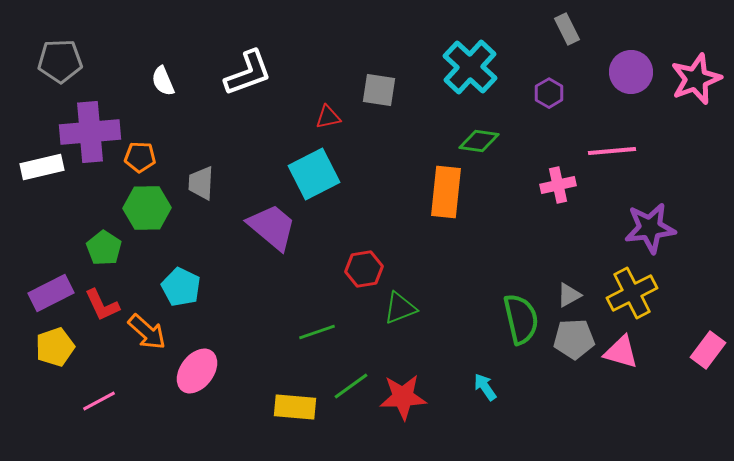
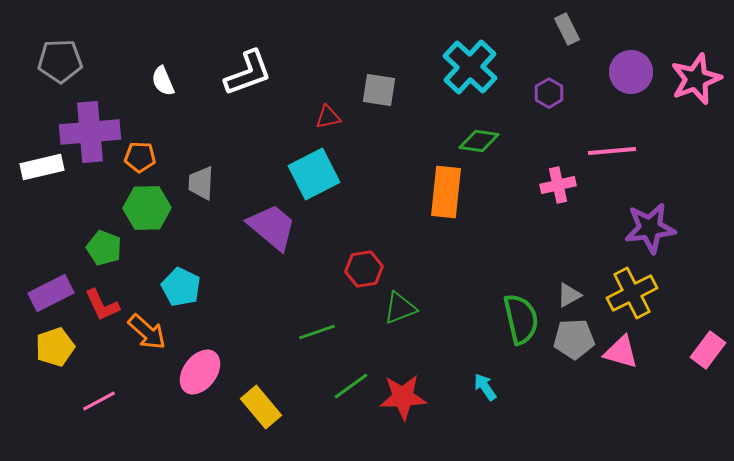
green pentagon at (104, 248): rotated 12 degrees counterclockwise
pink ellipse at (197, 371): moved 3 px right, 1 px down
yellow rectangle at (295, 407): moved 34 px left; rotated 45 degrees clockwise
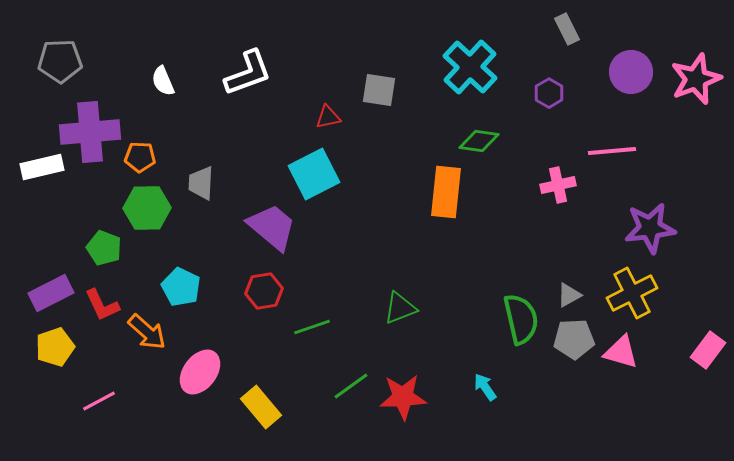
red hexagon at (364, 269): moved 100 px left, 22 px down
green line at (317, 332): moved 5 px left, 5 px up
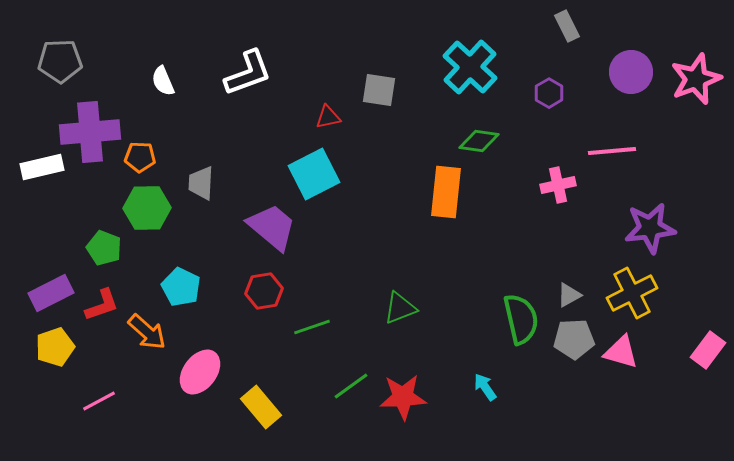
gray rectangle at (567, 29): moved 3 px up
red L-shape at (102, 305): rotated 84 degrees counterclockwise
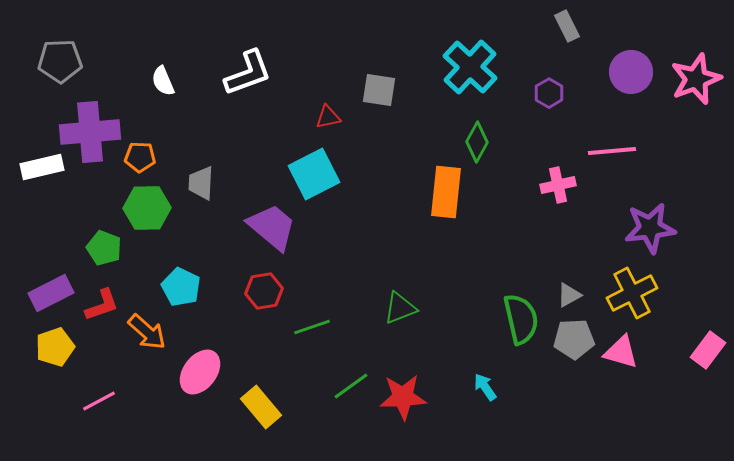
green diamond at (479, 141): moved 2 px left, 1 px down; rotated 69 degrees counterclockwise
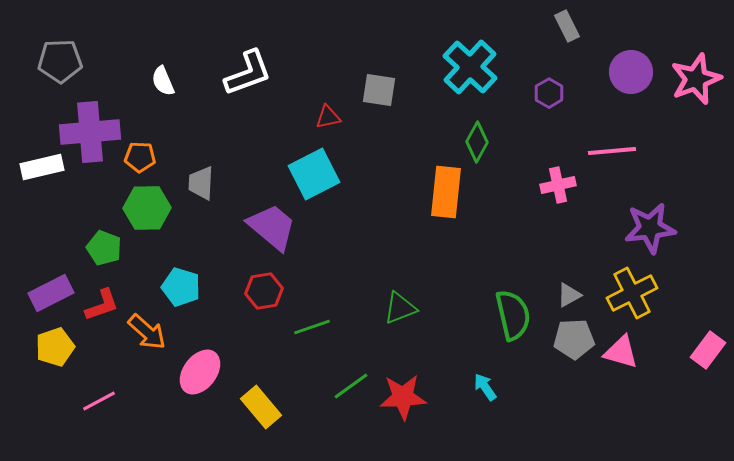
cyan pentagon at (181, 287): rotated 9 degrees counterclockwise
green semicircle at (521, 319): moved 8 px left, 4 px up
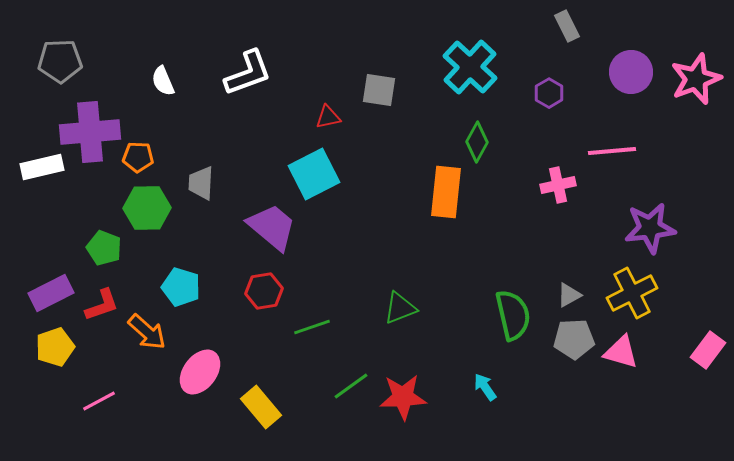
orange pentagon at (140, 157): moved 2 px left
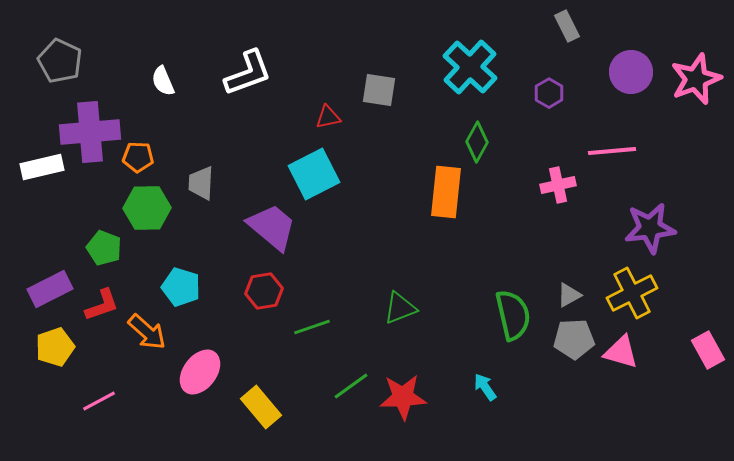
gray pentagon at (60, 61): rotated 27 degrees clockwise
purple rectangle at (51, 293): moved 1 px left, 4 px up
pink rectangle at (708, 350): rotated 66 degrees counterclockwise
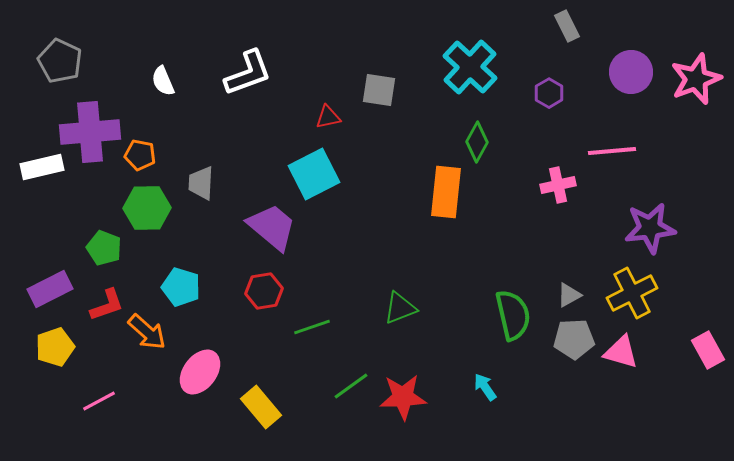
orange pentagon at (138, 157): moved 2 px right, 2 px up; rotated 8 degrees clockwise
red L-shape at (102, 305): moved 5 px right
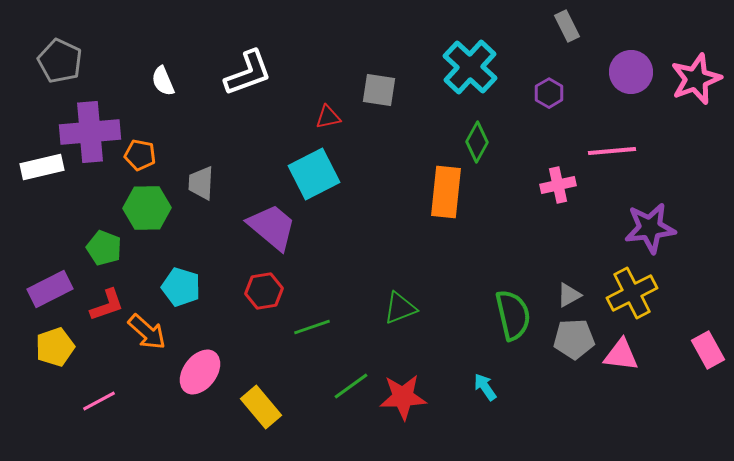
pink triangle at (621, 352): moved 3 px down; rotated 9 degrees counterclockwise
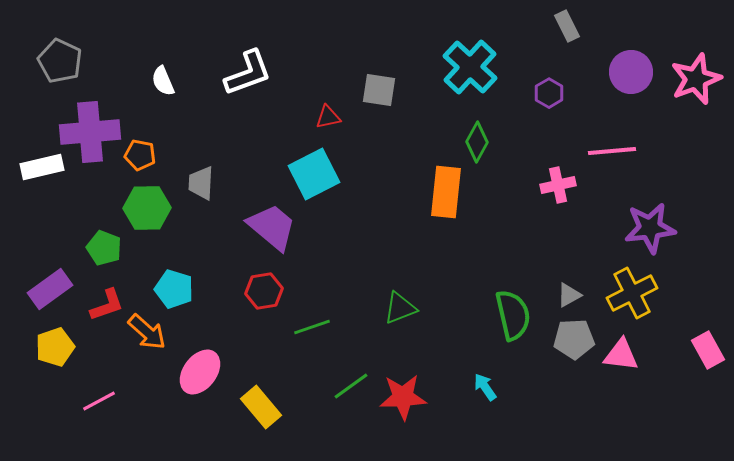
cyan pentagon at (181, 287): moved 7 px left, 2 px down
purple rectangle at (50, 289): rotated 9 degrees counterclockwise
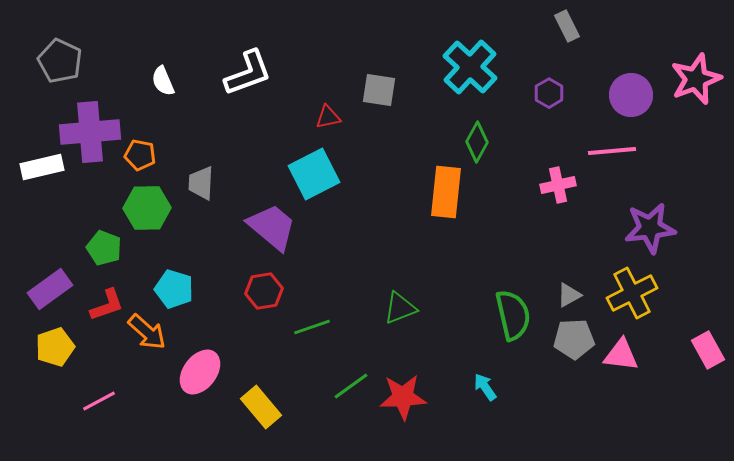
purple circle at (631, 72): moved 23 px down
